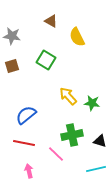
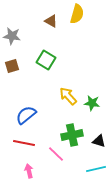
yellow semicircle: moved 23 px up; rotated 138 degrees counterclockwise
black triangle: moved 1 px left
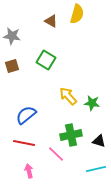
green cross: moved 1 px left
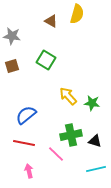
black triangle: moved 4 px left
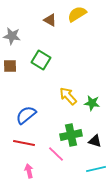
yellow semicircle: rotated 138 degrees counterclockwise
brown triangle: moved 1 px left, 1 px up
green square: moved 5 px left
brown square: moved 2 px left; rotated 16 degrees clockwise
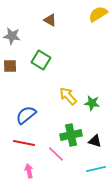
yellow semicircle: moved 21 px right
